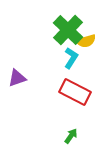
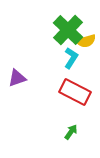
green arrow: moved 4 px up
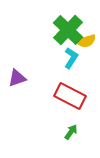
red rectangle: moved 5 px left, 4 px down
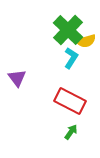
purple triangle: rotated 48 degrees counterclockwise
red rectangle: moved 5 px down
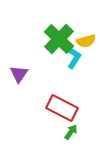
green cross: moved 9 px left, 9 px down
cyan L-shape: moved 3 px right
purple triangle: moved 2 px right, 4 px up; rotated 12 degrees clockwise
red rectangle: moved 8 px left, 7 px down
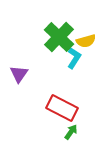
green cross: moved 2 px up
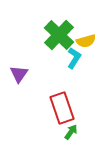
green cross: moved 2 px up
red rectangle: rotated 44 degrees clockwise
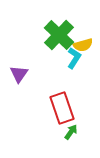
yellow semicircle: moved 3 px left, 4 px down
